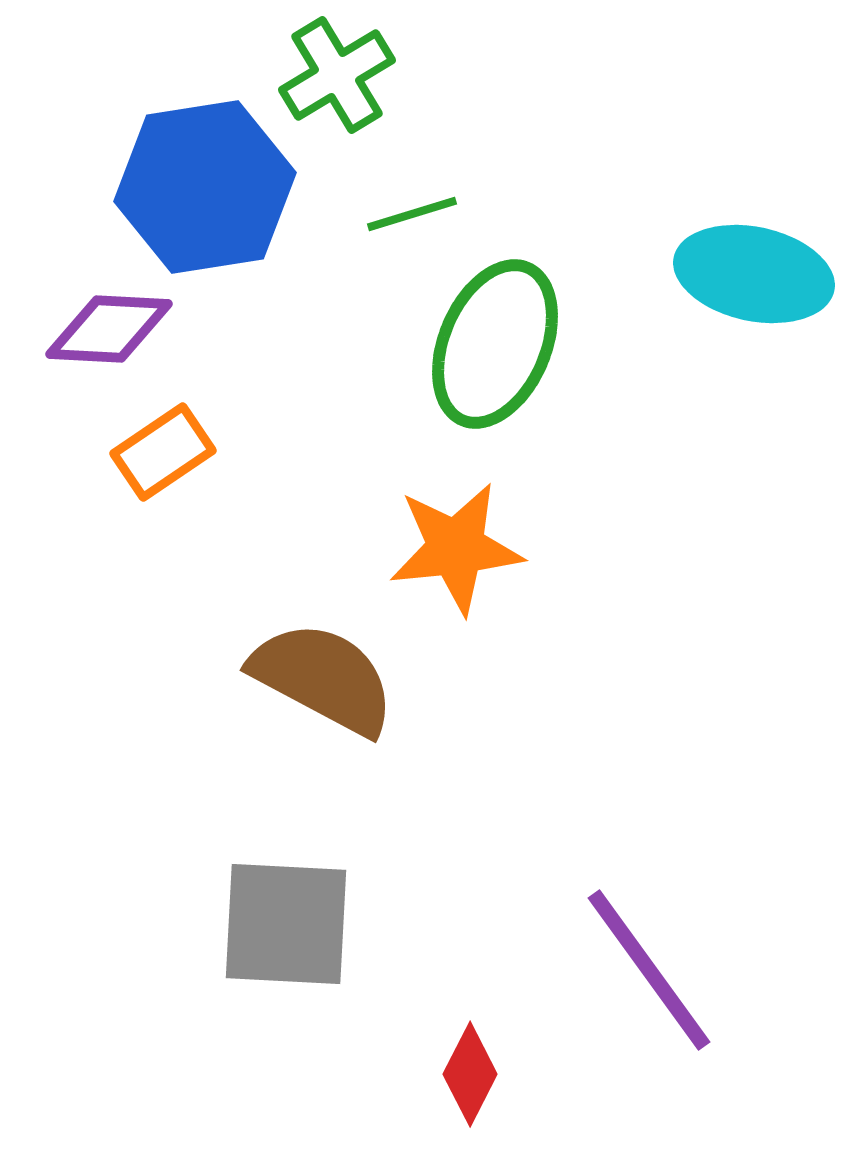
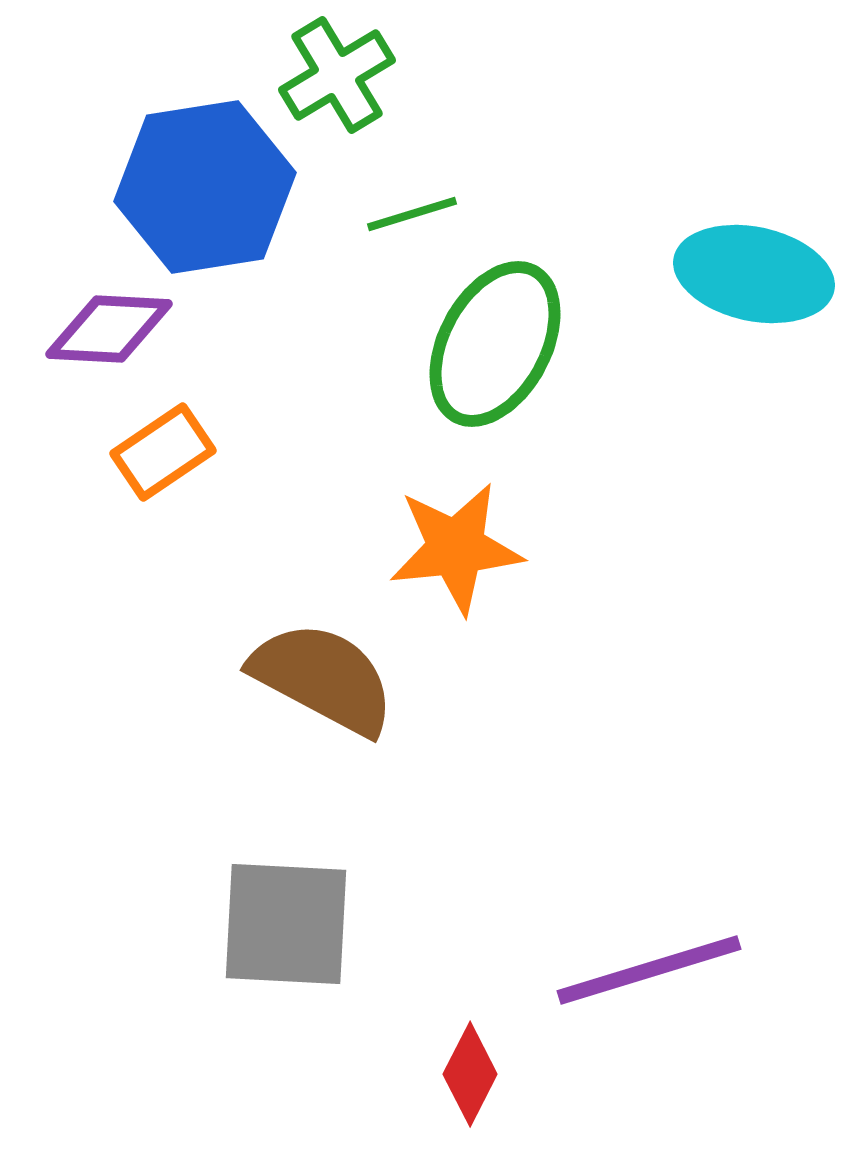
green ellipse: rotated 5 degrees clockwise
purple line: rotated 71 degrees counterclockwise
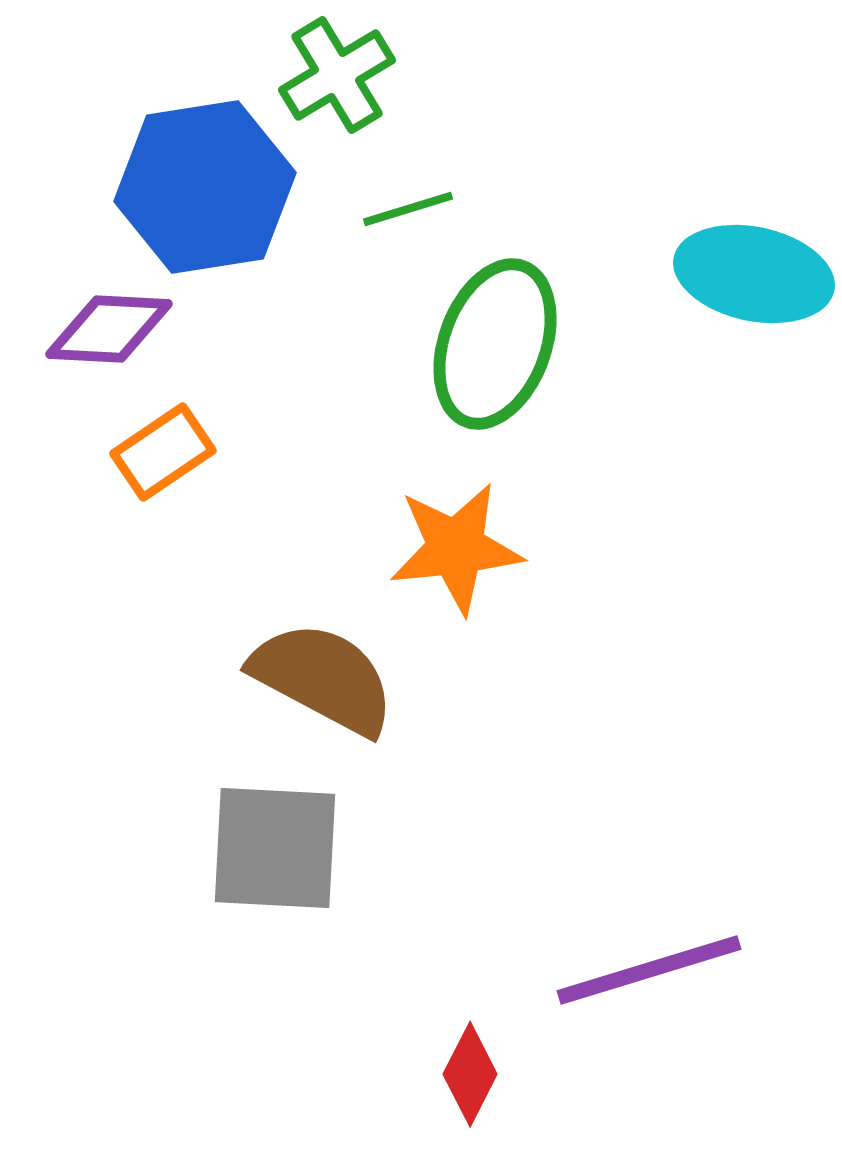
green line: moved 4 px left, 5 px up
green ellipse: rotated 8 degrees counterclockwise
gray square: moved 11 px left, 76 px up
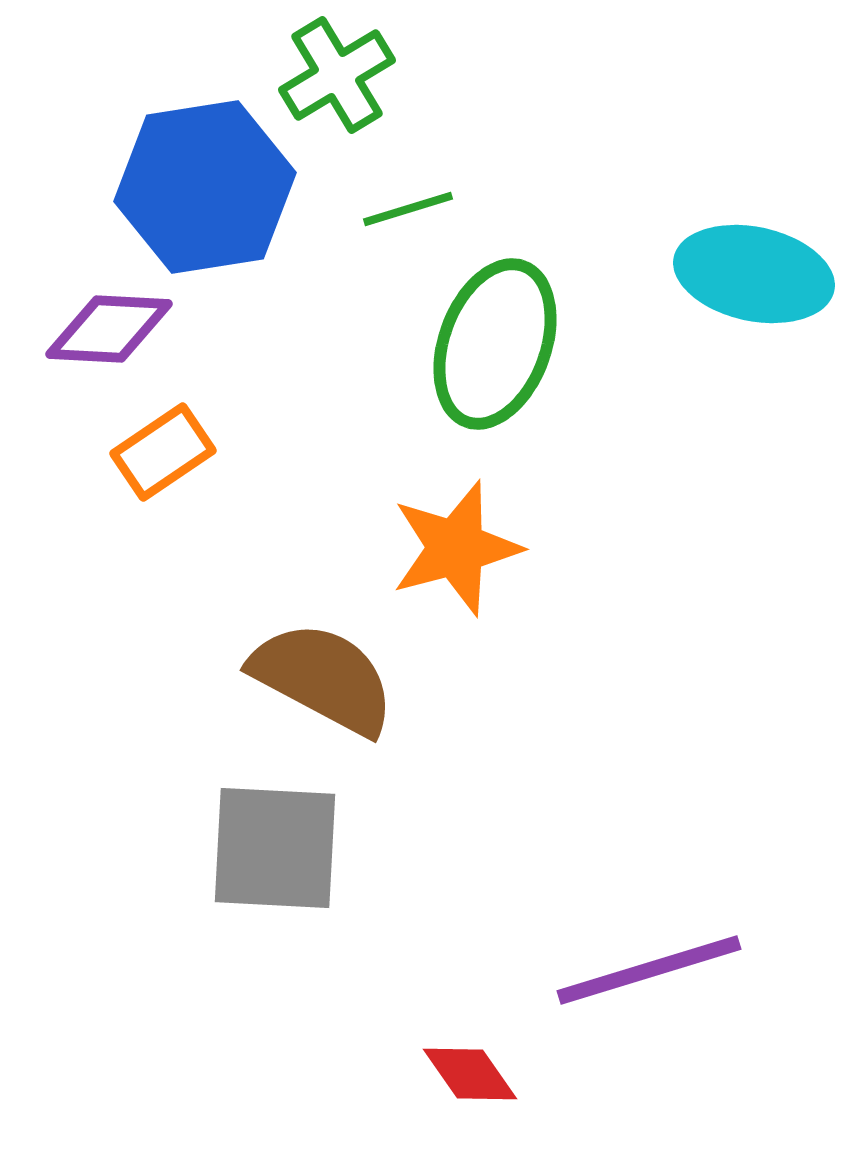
orange star: rotated 9 degrees counterclockwise
red diamond: rotated 62 degrees counterclockwise
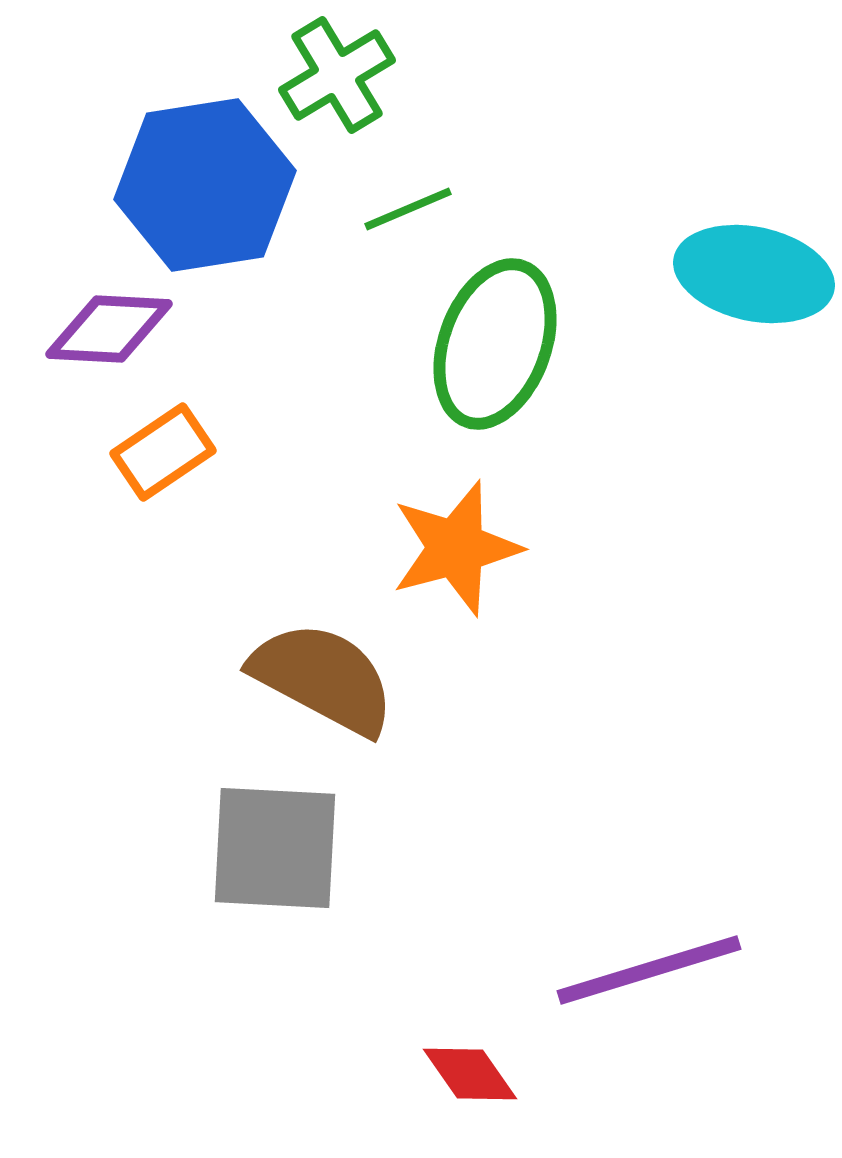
blue hexagon: moved 2 px up
green line: rotated 6 degrees counterclockwise
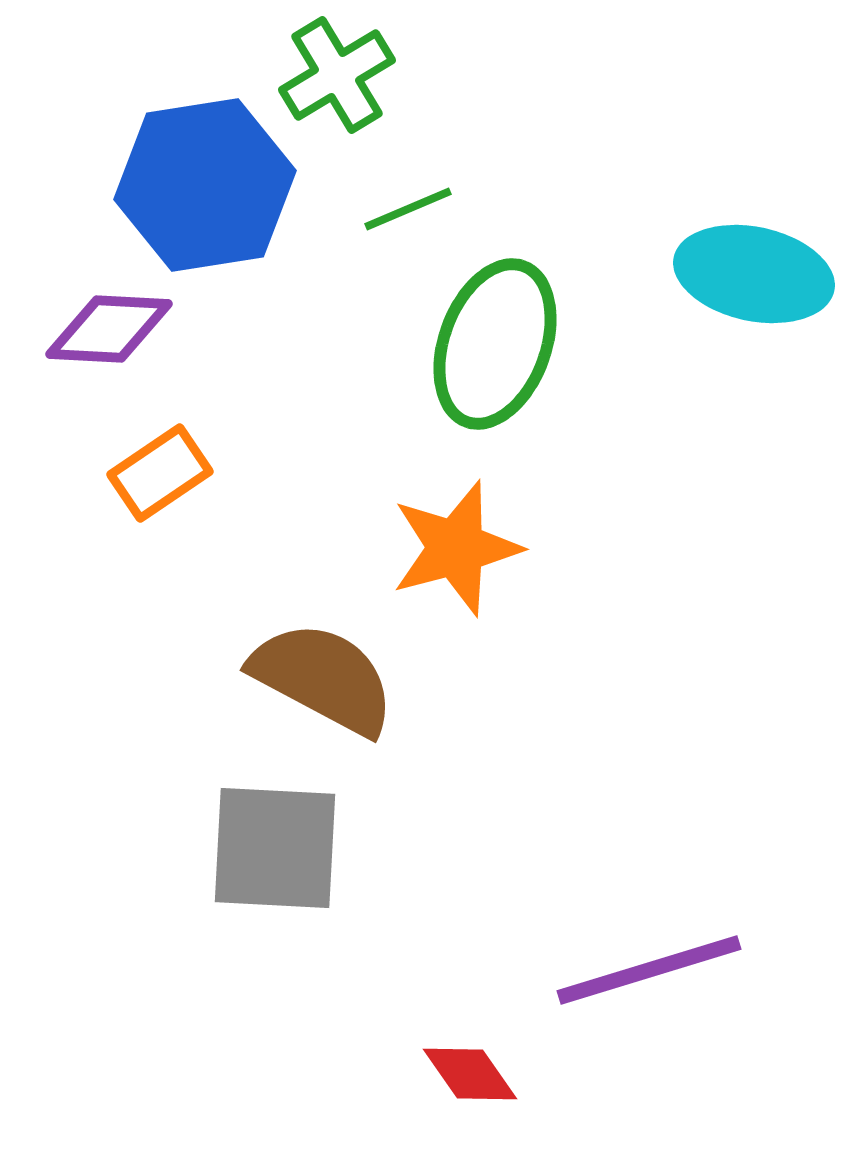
orange rectangle: moved 3 px left, 21 px down
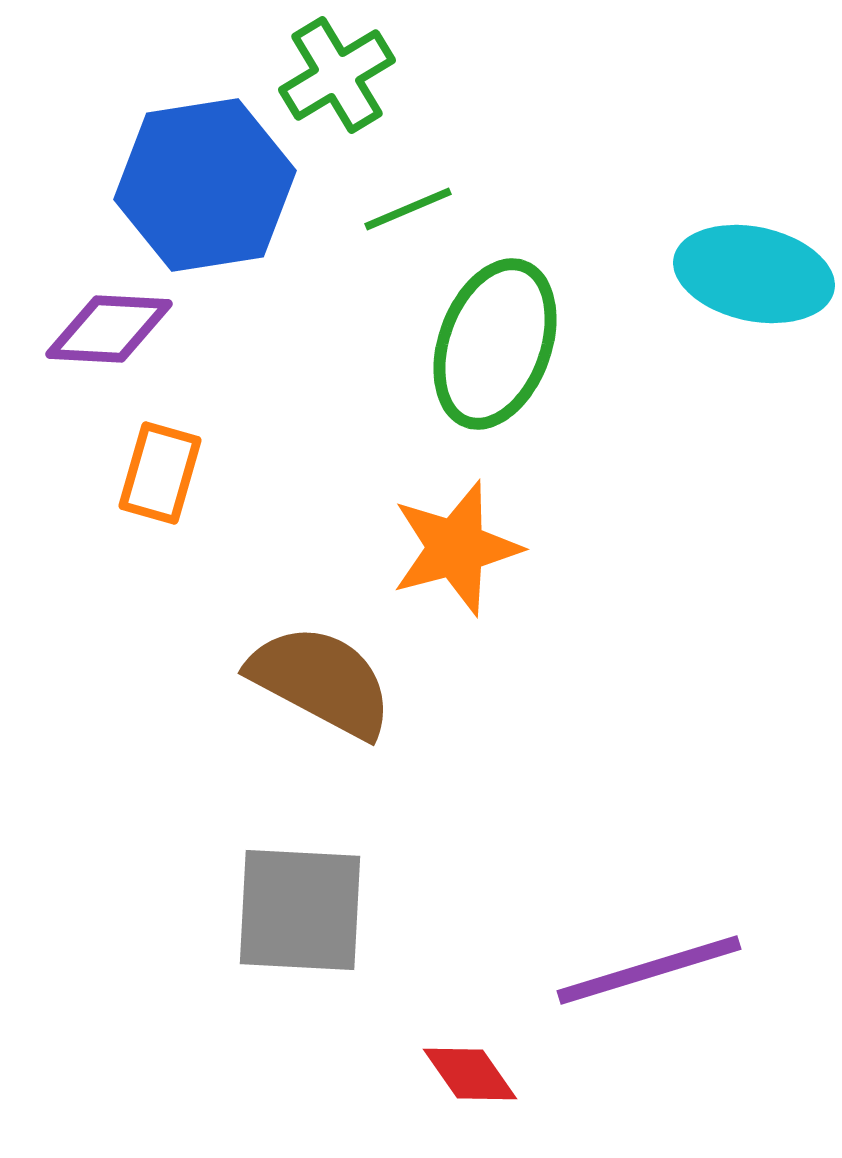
orange rectangle: rotated 40 degrees counterclockwise
brown semicircle: moved 2 px left, 3 px down
gray square: moved 25 px right, 62 px down
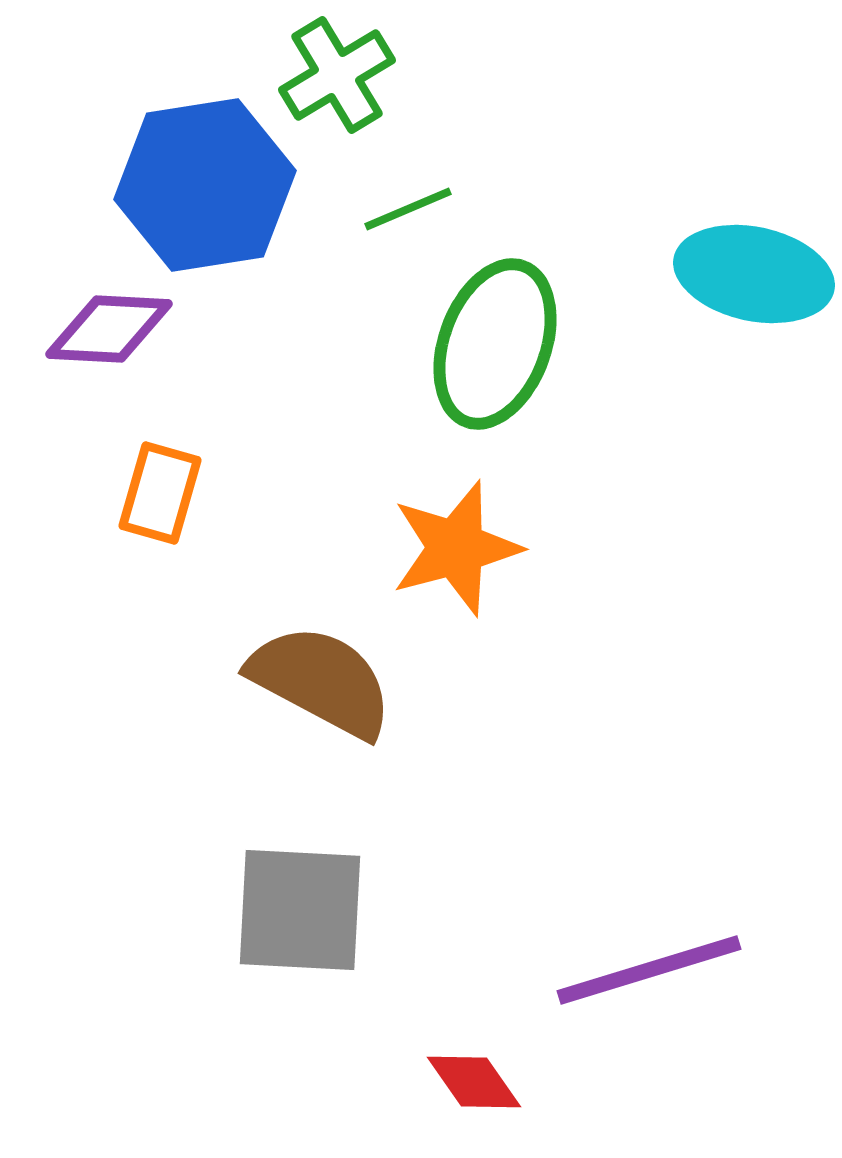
orange rectangle: moved 20 px down
red diamond: moved 4 px right, 8 px down
